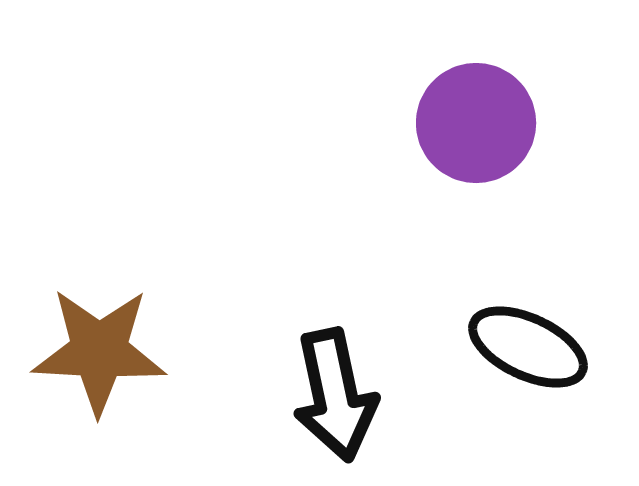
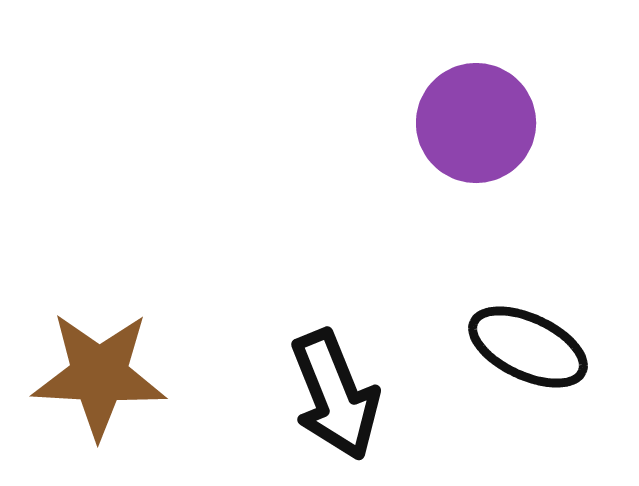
brown star: moved 24 px down
black arrow: rotated 10 degrees counterclockwise
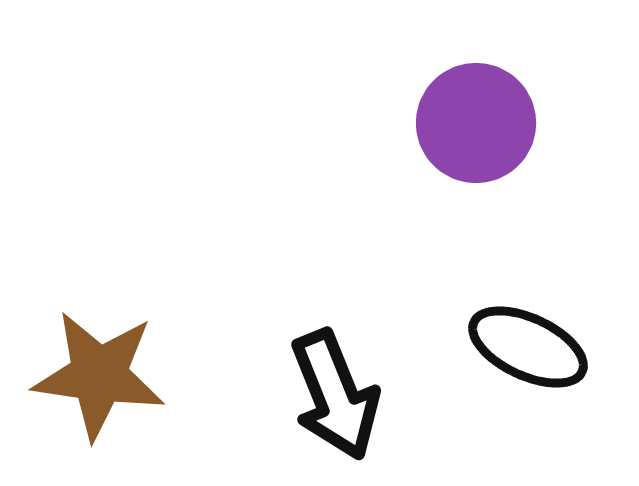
brown star: rotated 5 degrees clockwise
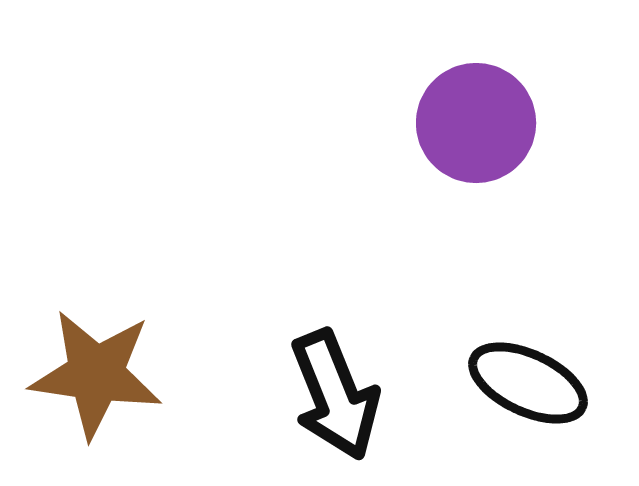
black ellipse: moved 36 px down
brown star: moved 3 px left, 1 px up
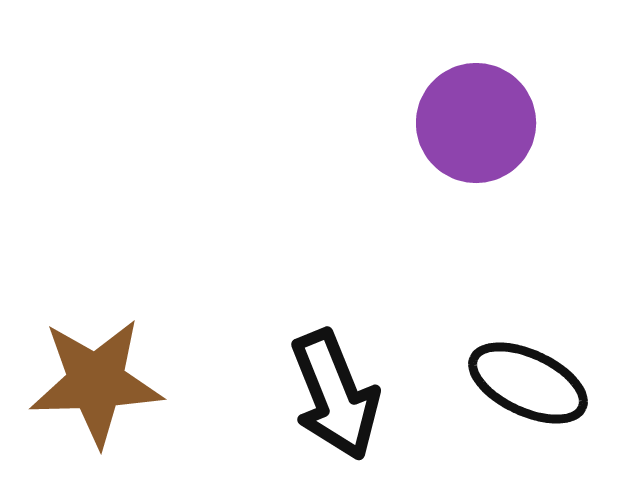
brown star: moved 8 px down; rotated 10 degrees counterclockwise
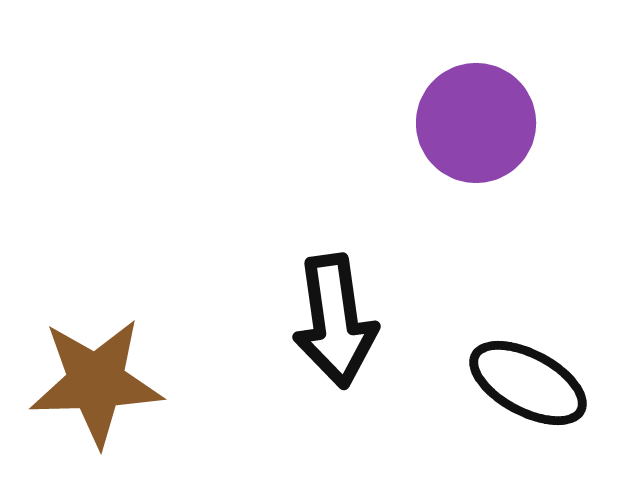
black ellipse: rotated 3 degrees clockwise
black arrow: moved 74 px up; rotated 14 degrees clockwise
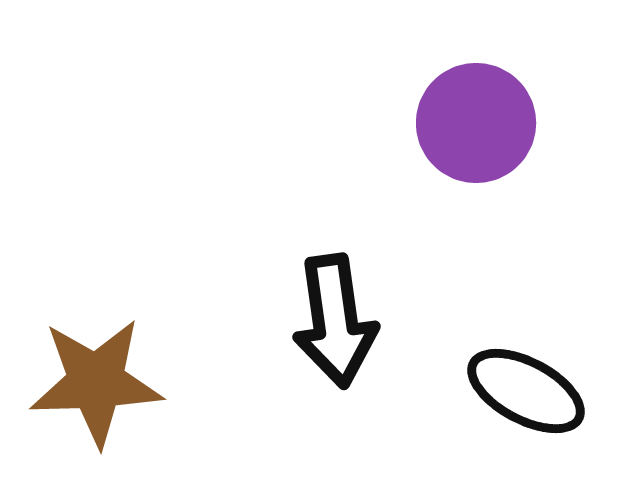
black ellipse: moved 2 px left, 8 px down
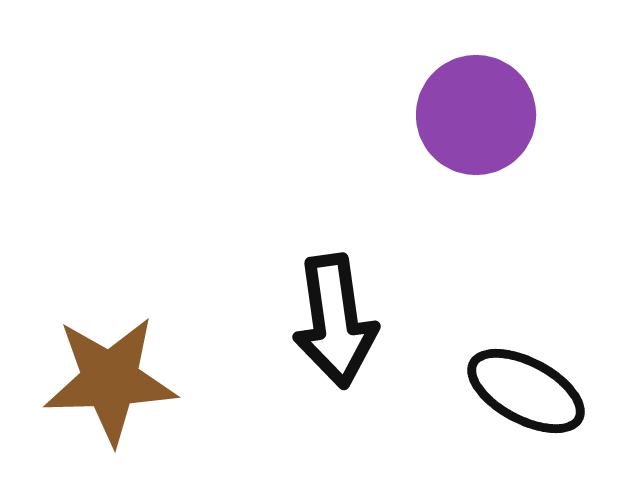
purple circle: moved 8 px up
brown star: moved 14 px right, 2 px up
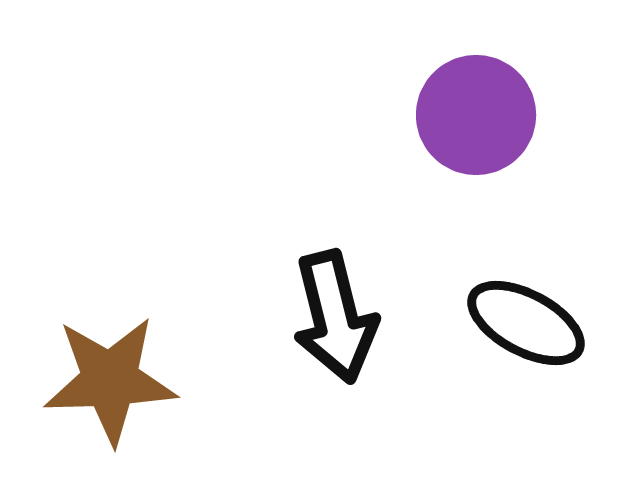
black arrow: moved 4 px up; rotated 6 degrees counterclockwise
black ellipse: moved 68 px up
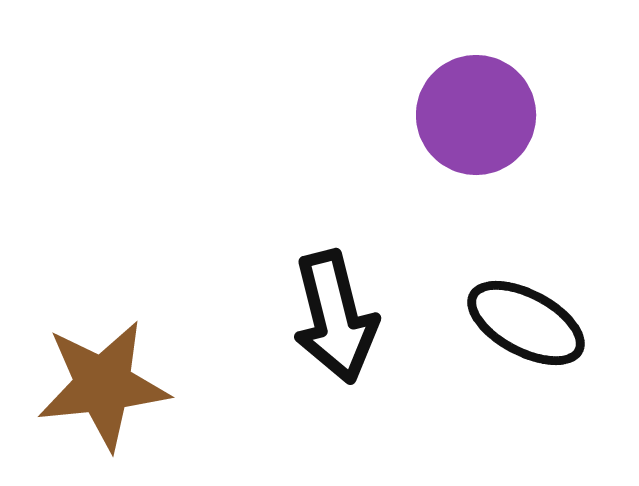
brown star: moved 7 px left, 5 px down; rotated 4 degrees counterclockwise
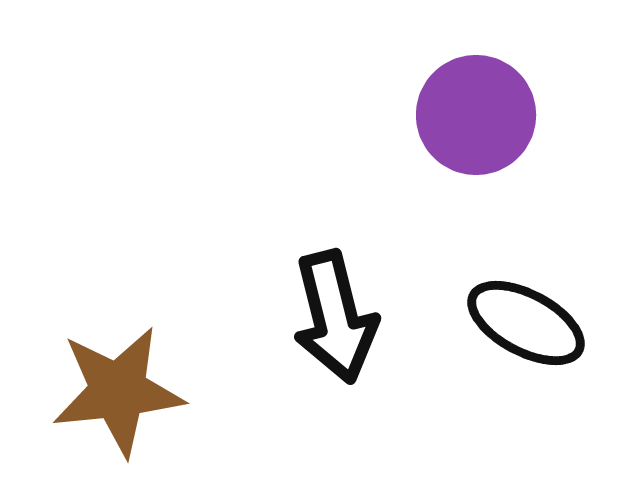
brown star: moved 15 px right, 6 px down
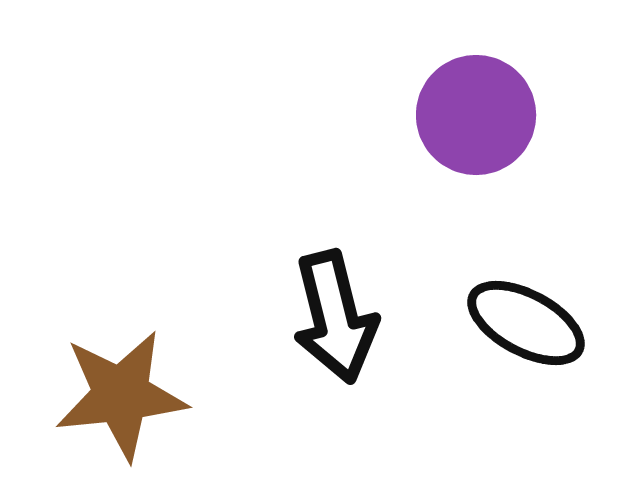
brown star: moved 3 px right, 4 px down
